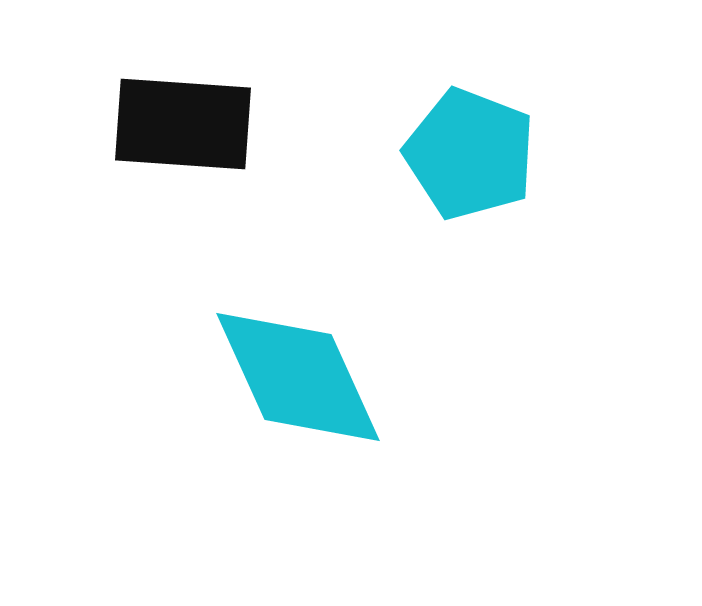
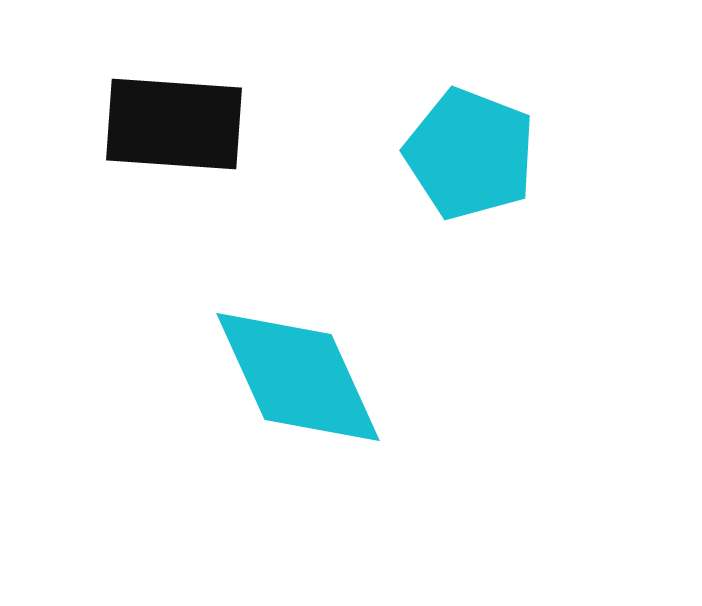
black rectangle: moved 9 px left
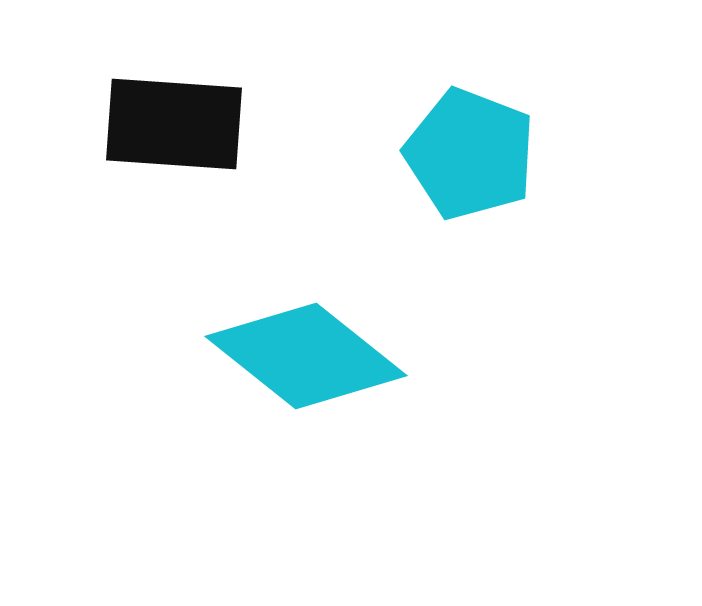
cyan diamond: moved 8 px right, 21 px up; rotated 27 degrees counterclockwise
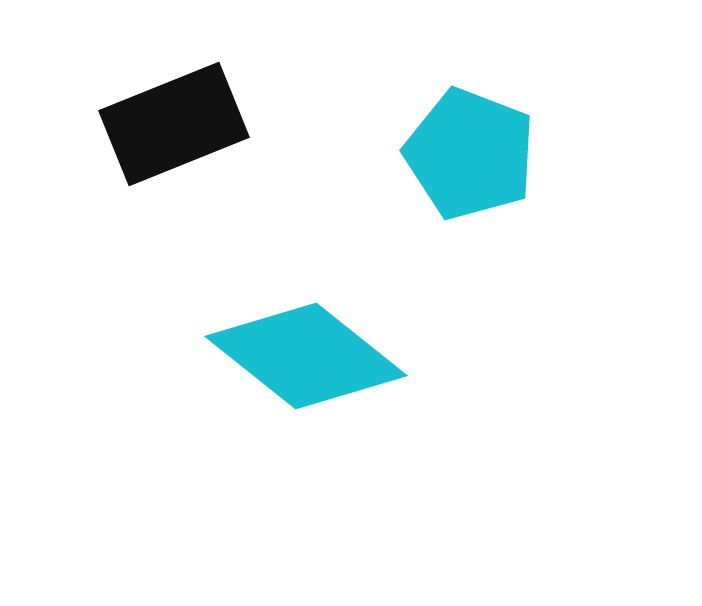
black rectangle: rotated 26 degrees counterclockwise
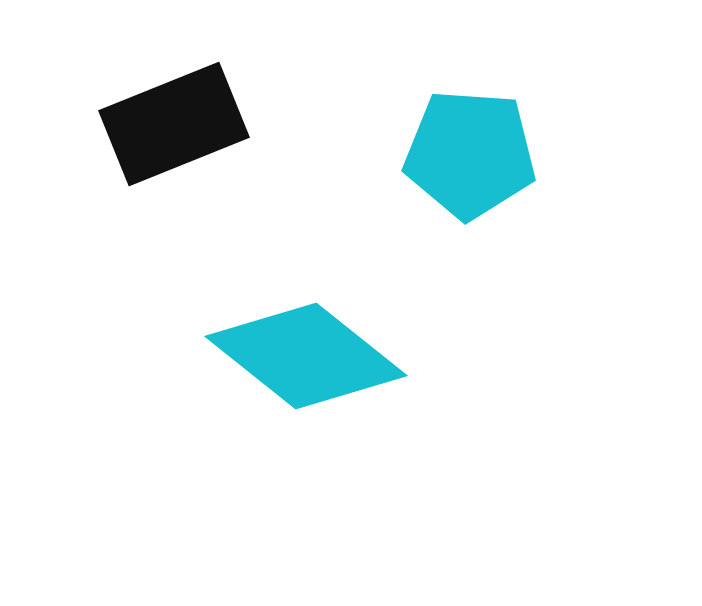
cyan pentagon: rotated 17 degrees counterclockwise
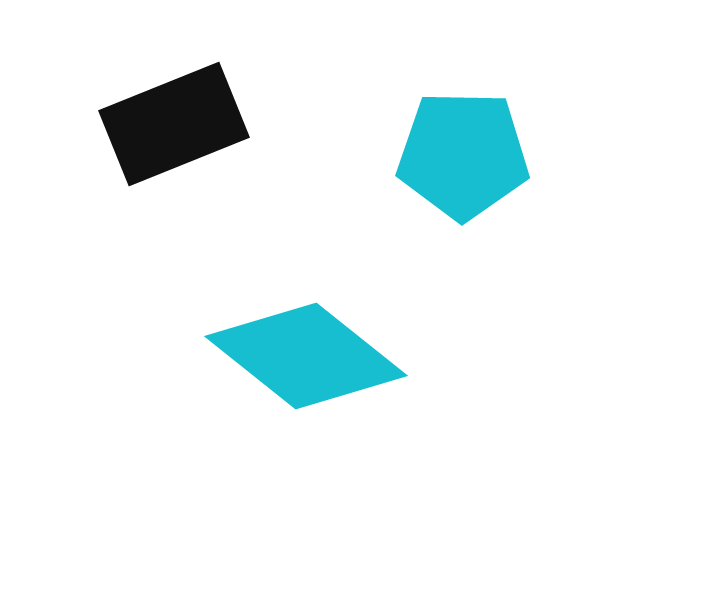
cyan pentagon: moved 7 px left, 1 px down; rotated 3 degrees counterclockwise
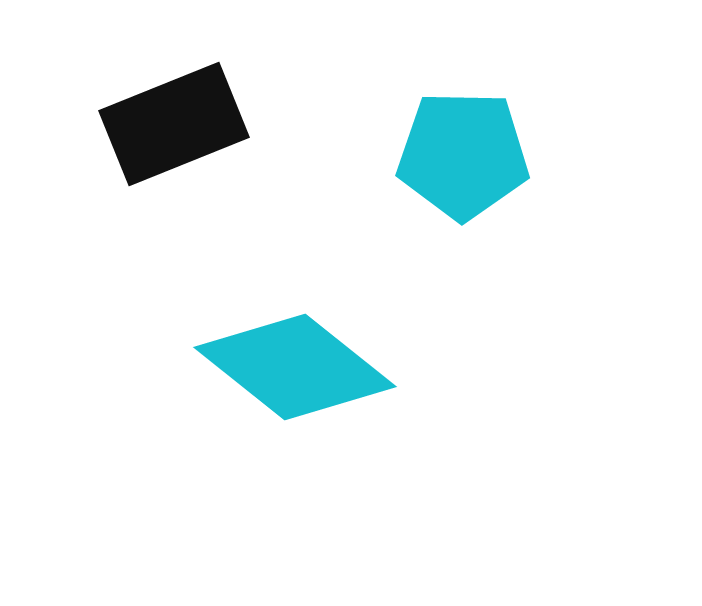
cyan diamond: moved 11 px left, 11 px down
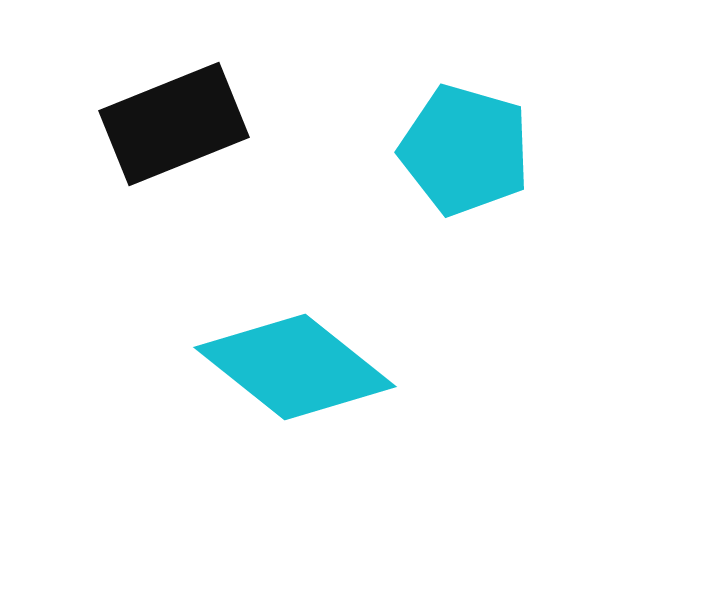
cyan pentagon: moved 2 px right, 5 px up; rotated 15 degrees clockwise
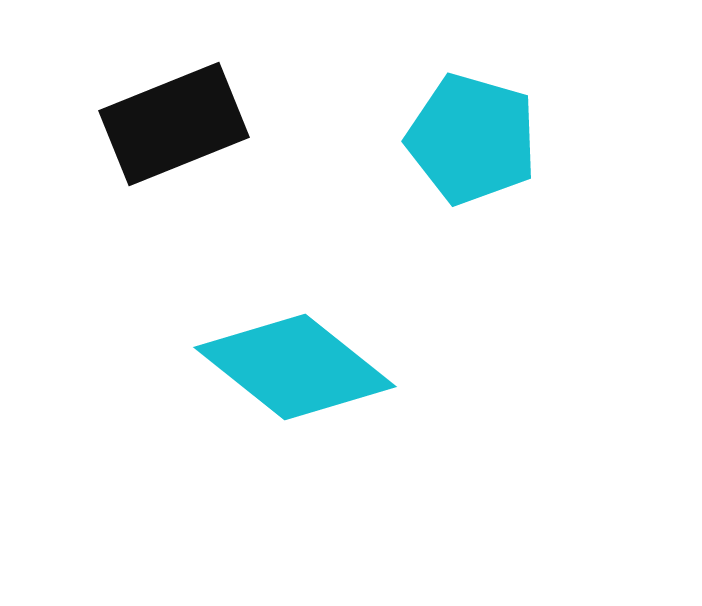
cyan pentagon: moved 7 px right, 11 px up
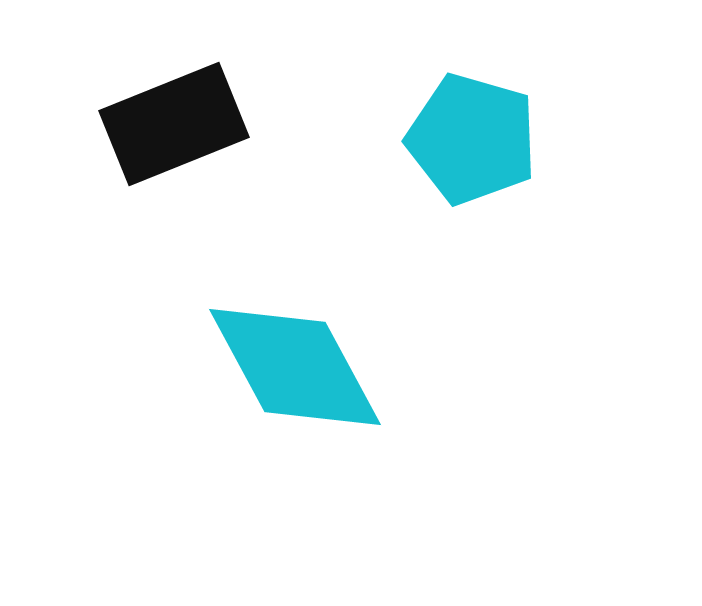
cyan diamond: rotated 23 degrees clockwise
